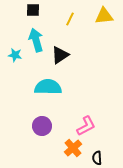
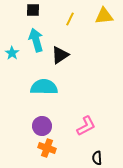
cyan star: moved 3 px left, 2 px up; rotated 24 degrees clockwise
cyan semicircle: moved 4 px left
orange cross: moved 26 px left; rotated 30 degrees counterclockwise
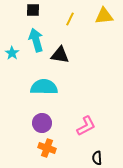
black triangle: rotated 42 degrees clockwise
purple circle: moved 3 px up
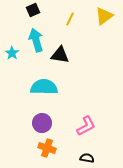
black square: rotated 24 degrees counterclockwise
yellow triangle: rotated 30 degrees counterclockwise
black semicircle: moved 10 px left; rotated 104 degrees clockwise
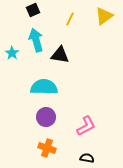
purple circle: moved 4 px right, 6 px up
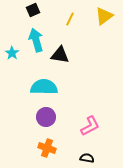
pink L-shape: moved 4 px right
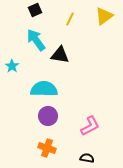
black square: moved 2 px right
cyan arrow: rotated 20 degrees counterclockwise
cyan star: moved 13 px down
cyan semicircle: moved 2 px down
purple circle: moved 2 px right, 1 px up
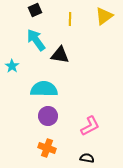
yellow line: rotated 24 degrees counterclockwise
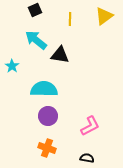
cyan arrow: rotated 15 degrees counterclockwise
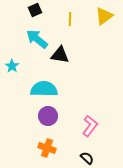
cyan arrow: moved 1 px right, 1 px up
pink L-shape: rotated 25 degrees counterclockwise
black semicircle: rotated 32 degrees clockwise
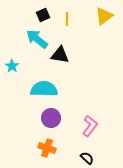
black square: moved 8 px right, 5 px down
yellow line: moved 3 px left
purple circle: moved 3 px right, 2 px down
